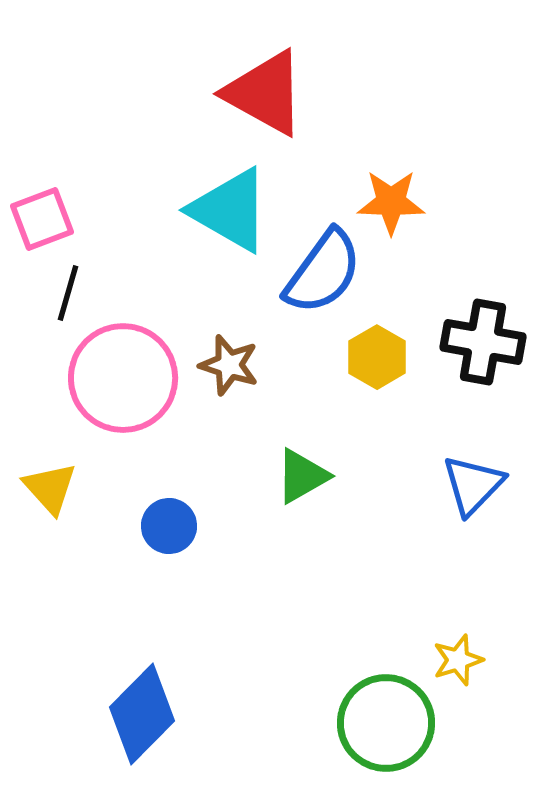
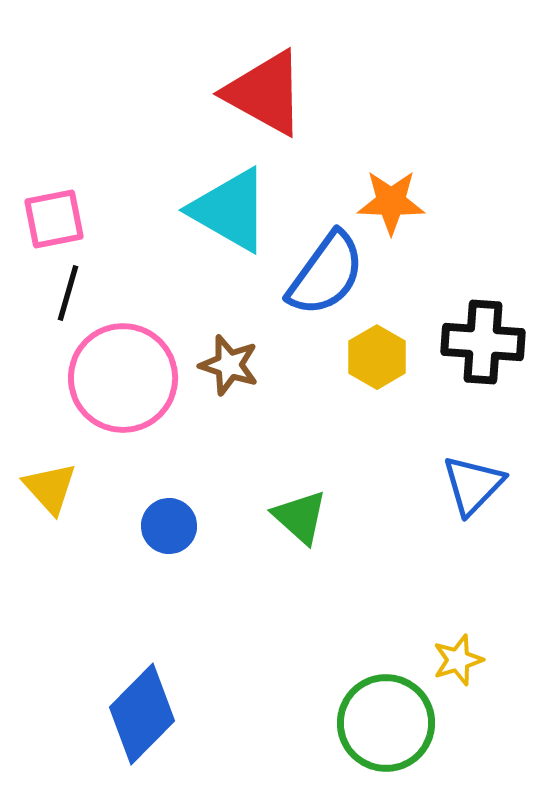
pink square: moved 12 px right; rotated 10 degrees clockwise
blue semicircle: moved 3 px right, 2 px down
black cross: rotated 6 degrees counterclockwise
green triangle: moved 2 px left, 41 px down; rotated 48 degrees counterclockwise
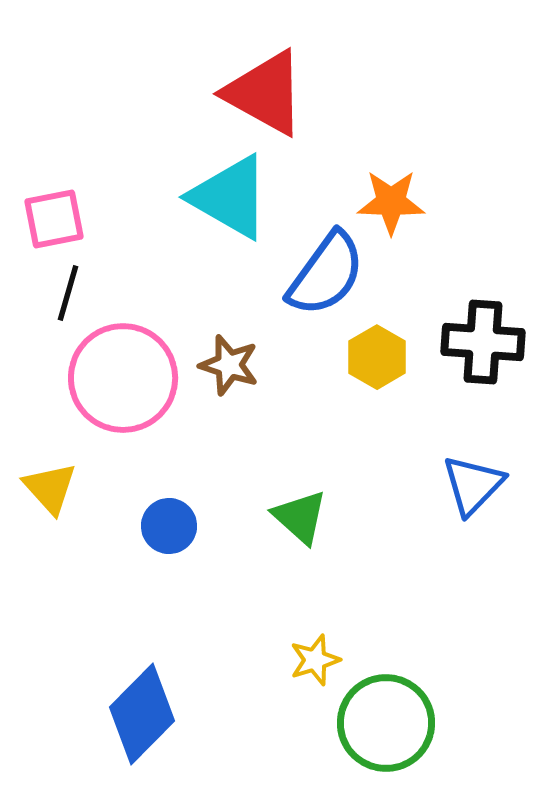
cyan triangle: moved 13 px up
yellow star: moved 143 px left
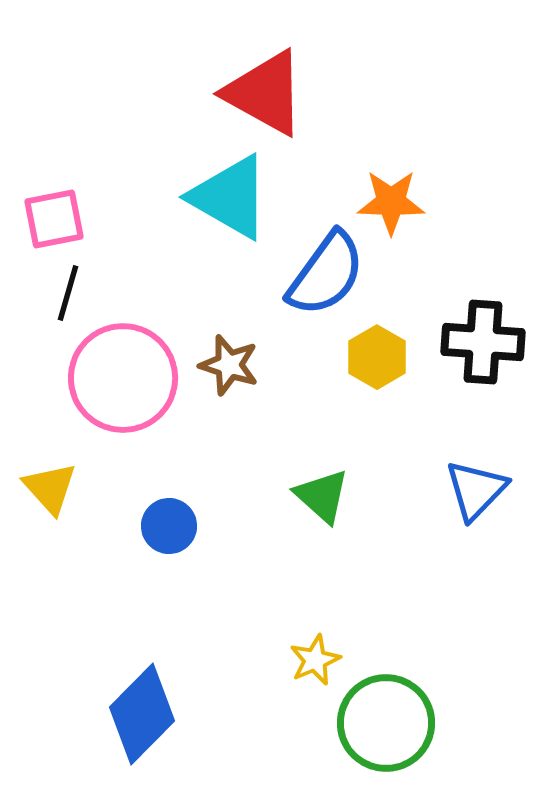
blue triangle: moved 3 px right, 5 px down
green triangle: moved 22 px right, 21 px up
yellow star: rotated 6 degrees counterclockwise
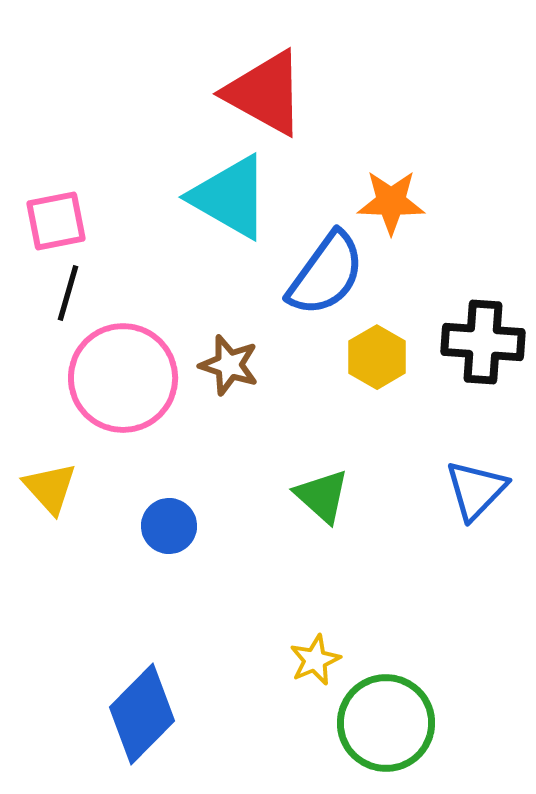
pink square: moved 2 px right, 2 px down
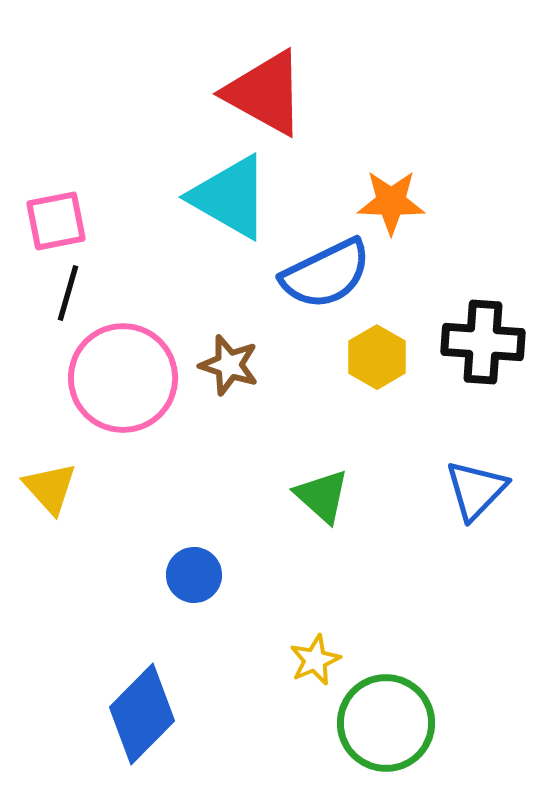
blue semicircle: rotated 28 degrees clockwise
blue circle: moved 25 px right, 49 px down
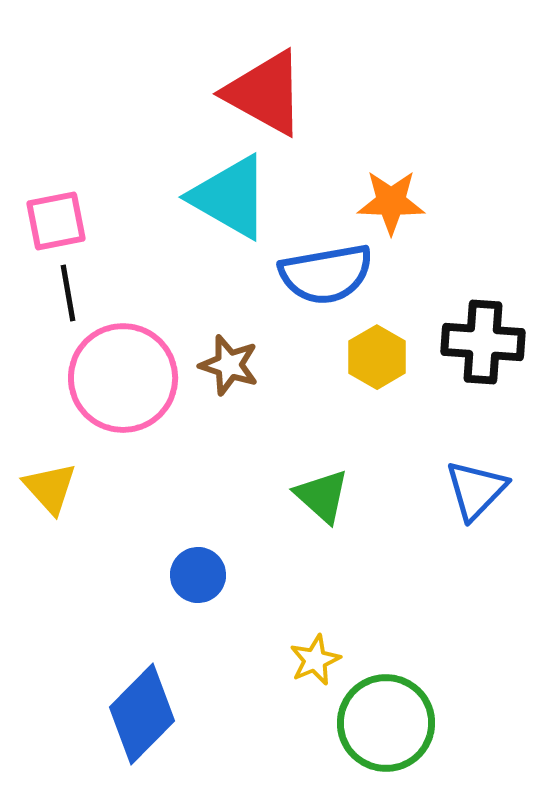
blue semicircle: rotated 16 degrees clockwise
black line: rotated 26 degrees counterclockwise
blue circle: moved 4 px right
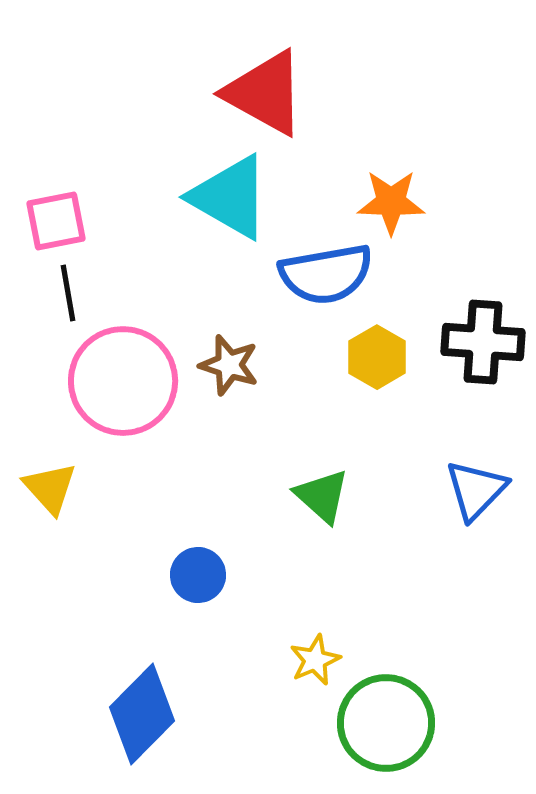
pink circle: moved 3 px down
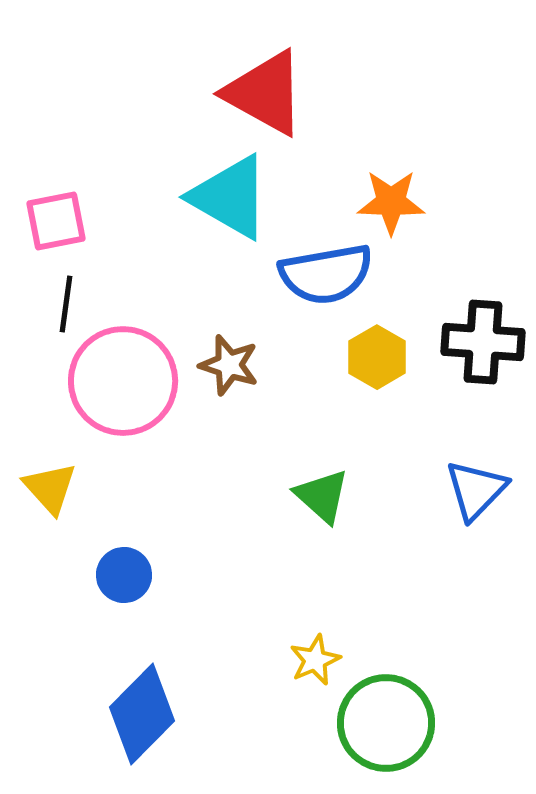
black line: moved 2 px left, 11 px down; rotated 18 degrees clockwise
blue circle: moved 74 px left
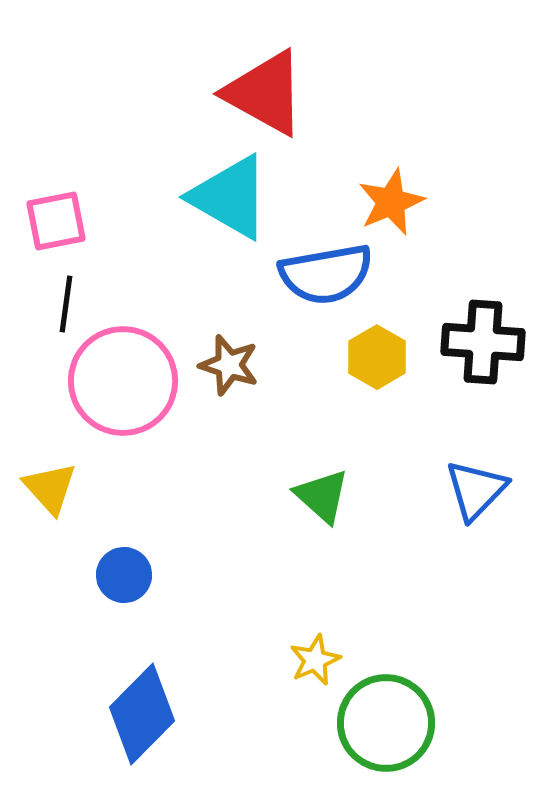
orange star: rotated 24 degrees counterclockwise
